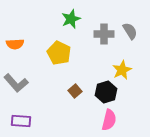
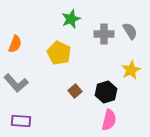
orange semicircle: rotated 66 degrees counterclockwise
yellow star: moved 9 px right
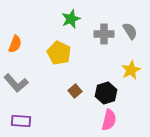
black hexagon: moved 1 px down
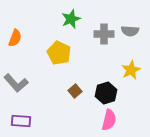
gray semicircle: rotated 126 degrees clockwise
orange semicircle: moved 6 px up
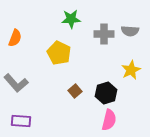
green star: rotated 18 degrees clockwise
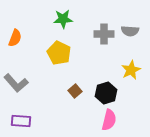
green star: moved 8 px left
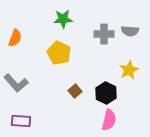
yellow star: moved 2 px left
black hexagon: rotated 15 degrees counterclockwise
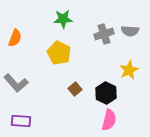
gray cross: rotated 18 degrees counterclockwise
brown square: moved 2 px up
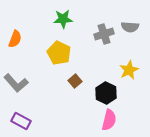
gray semicircle: moved 4 px up
orange semicircle: moved 1 px down
brown square: moved 8 px up
purple rectangle: rotated 24 degrees clockwise
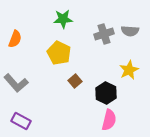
gray semicircle: moved 4 px down
